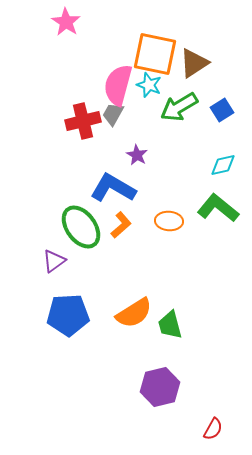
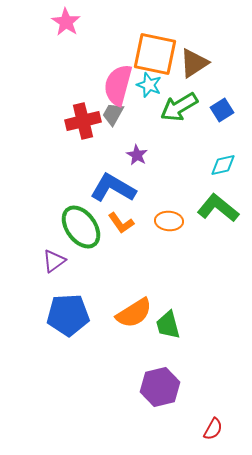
orange L-shape: moved 2 px up; rotated 96 degrees clockwise
green trapezoid: moved 2 px left
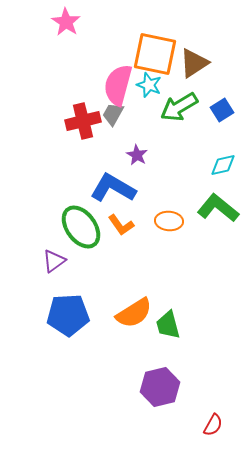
orange L-shape: moved 2 px down
red semicircle: moved 4 px up
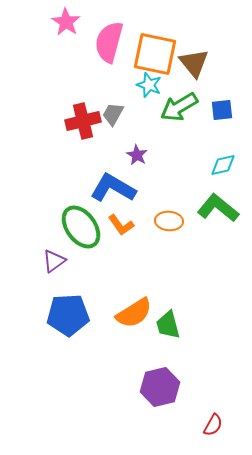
brown triangle: rotated 36 degrees counterclockwise
pink semicircle: moved 9 px left, 43 px up
blue square: rotated 25 degrees clockwise
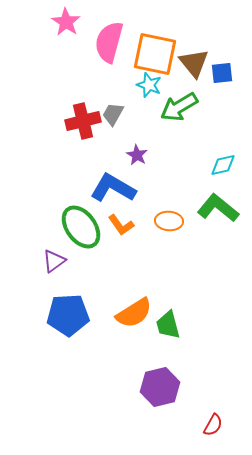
blue square: moved 37 px up
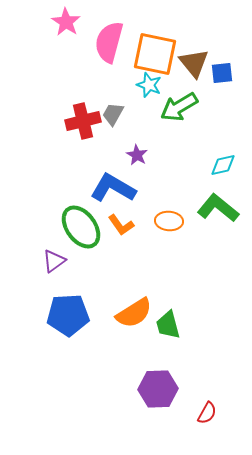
purple hexagon: moved 2 px left, 2 px down; rotated 12 degrees clockwise
red semicircle: moved 6 px left, 12 px up
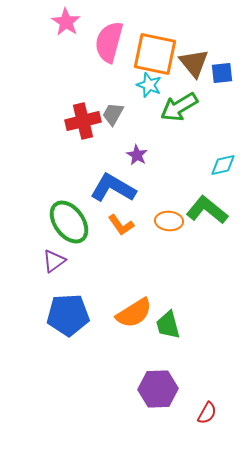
green L-shape: moved 11 px left, 2 px down
green ellipse: moved 12 px left, 5 px up
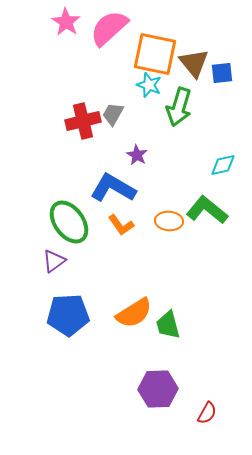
pink semicircle: moved 14 px up; rotated 33 degrees clockwise
green arrow: rotated 42 degrees counterclockwise
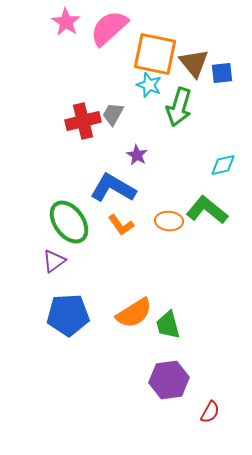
purple hexagon: moved 11 px right, 9 px up; rotated 6 degrees counterclockwise
red semicircle: moved 3 px right, 1 px up
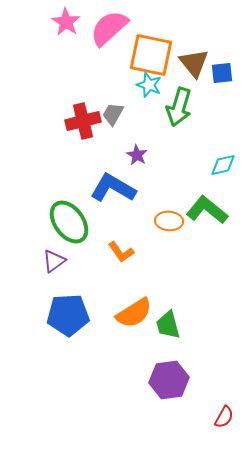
orange square: moved 4 px left, 1 px down
orange L-shape: moved 27 px down
red semicircle: moved 14 px right, 5 px down
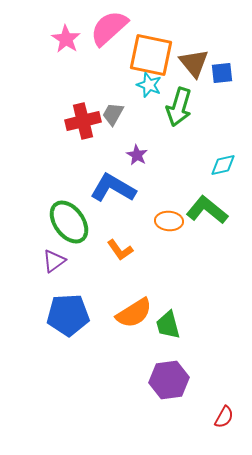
pink star: moved 17 px down
orange L-shape: moved 1 px left, 2 px up
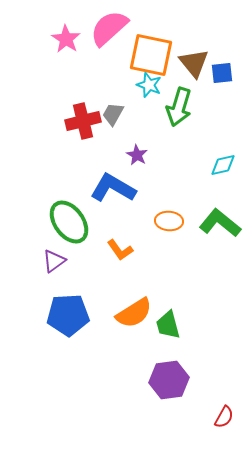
green L-shape: moved 13 px right, 13 px down
